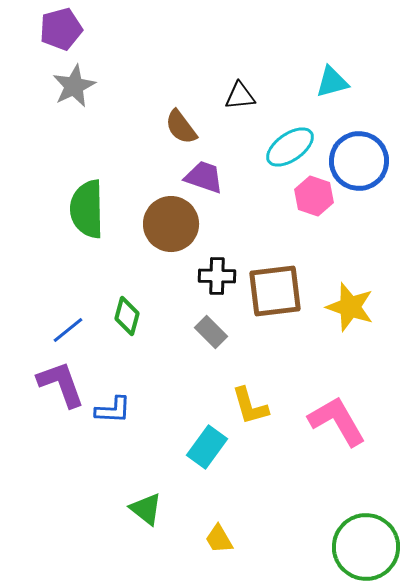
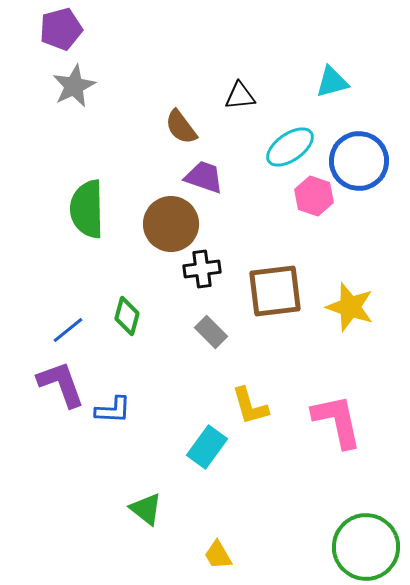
black cross: moved 15 px left, 7 px up; rotated 9 degrees counterclockwise
pink L-shape: rotated 18 degrees clockwise
yellow trapezoid: moved 1 px left, 16 px down
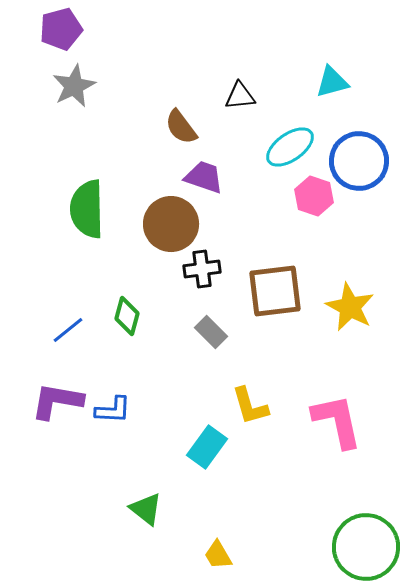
yellow star: rotated 9 degrees clockwise
purple L-shape: moved 4 px left, 17 px down; rotated 60 degrees counterclockwise
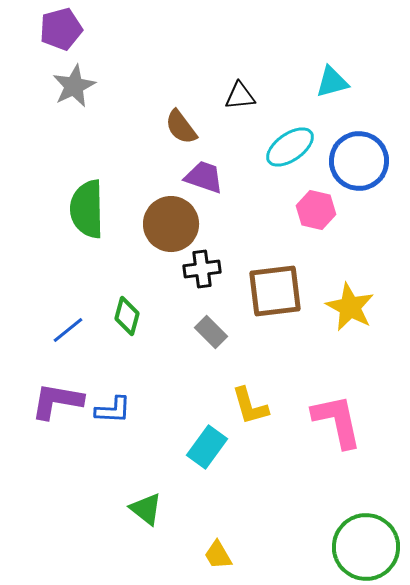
pink hexagon: moved 2 px right, 14 px down; rotated 6 degrees counterclockwise
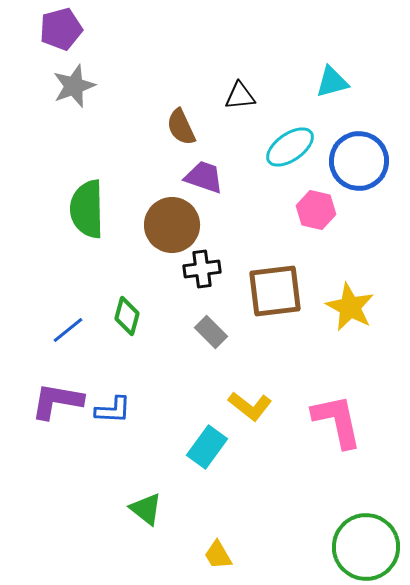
gray star: rotated 6 degrees clockwise
brown semicircle: rotated 12 degrees clockwise
brown circle: moved 1 px right, 1 px down
yellow L-shape: rotated 36 degrees counterclockwise
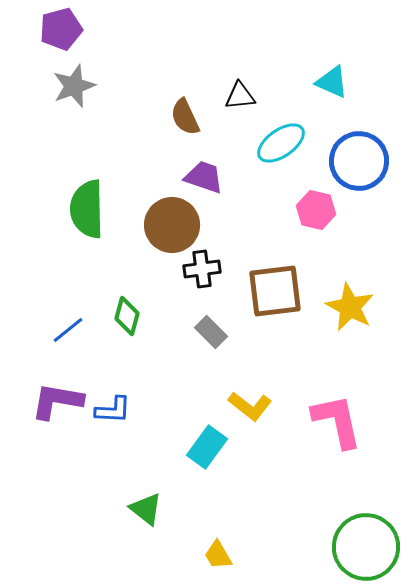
cyan triangle: rotated 39 degrees clockwise
brown semicircle: moved 4 px right, 10 px up
cyan ellipse: moved 9 px left, 4 px up
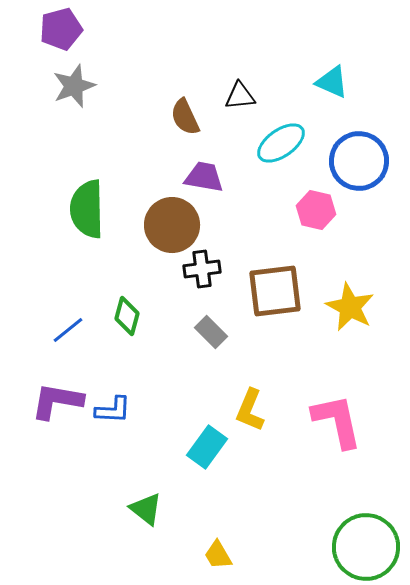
purple trapezoid: rotated 9 degrees counterclockwise
yellow L-shape: moved 4 px down; rotated 75 degrees clockwise
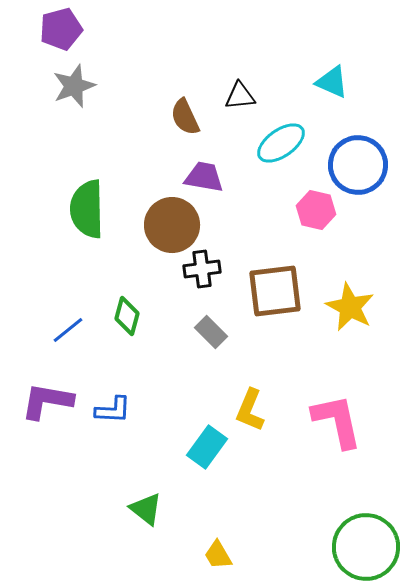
blue circle: moved 1 px left, 4 px down
purple L-shape: moved 10 px left
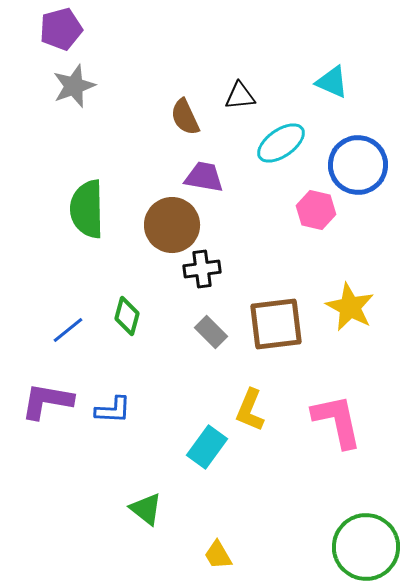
brown square: moved 1 px right, 33 px down
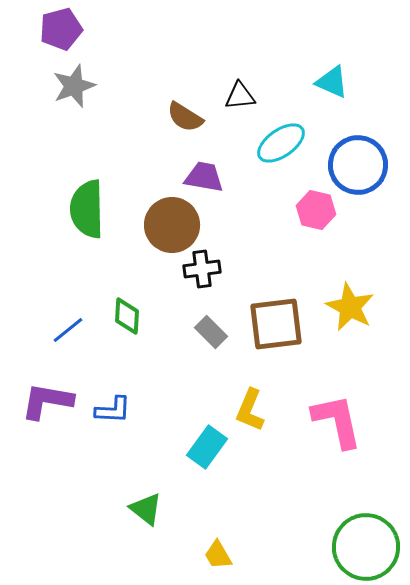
brown semicircle: rotated 33 degrees counterclockwise
green diamond: rotated 12 degrees counterclockwise
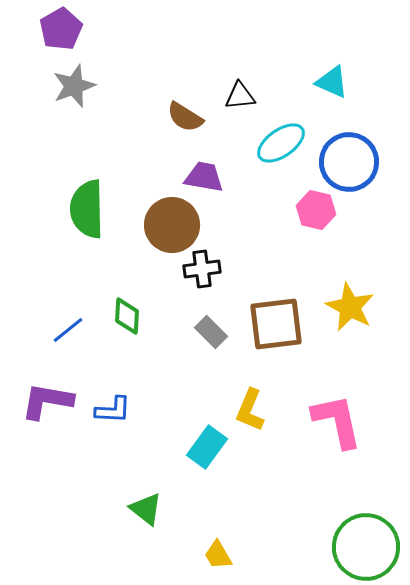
purple pentagon: rotated 15 degrees counterclockwise
blue circle: moved 9 px left, 3 px up
